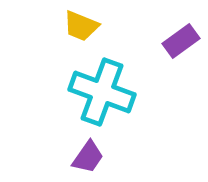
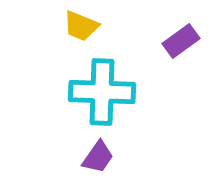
cyan cross: rotated 18 degrees counterclockwise
purple trapezoid: moved 10 px right
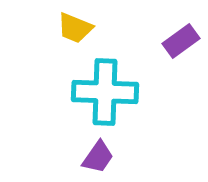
yellow trapezoid: moved 6 px left, 2 px down
cyan cross: moved 3 px right
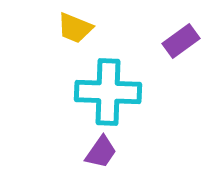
cyan cross: moved 3 px right
purple trapezoid: moved 3 px right, 5 px up
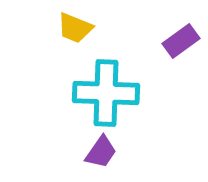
cyan cross: moved 2 px left, 1 px down
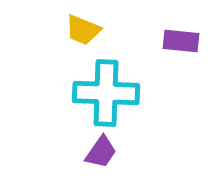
yellow trapezoid: moved 8 px right, 2 px down
purple rectangle: rotated 42 degrees clockwise
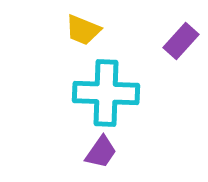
purple rectangle: rotated 54 degrees counterclockwise
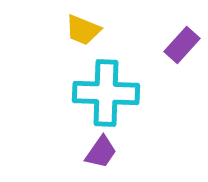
purple rectangle: moved 1 px right, 4 px down
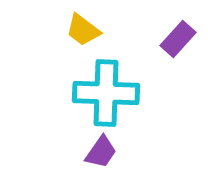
yellow trapezoid: rotated 15 degrees clockwise
purple rectangle: moved 4 px left, 6 px up
